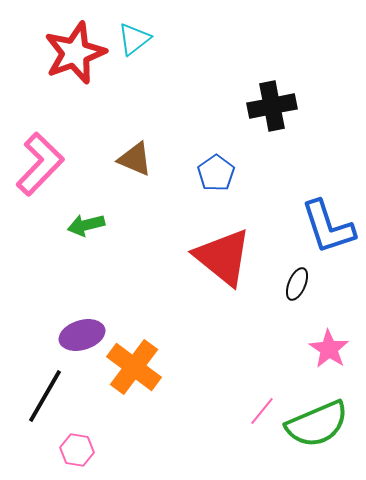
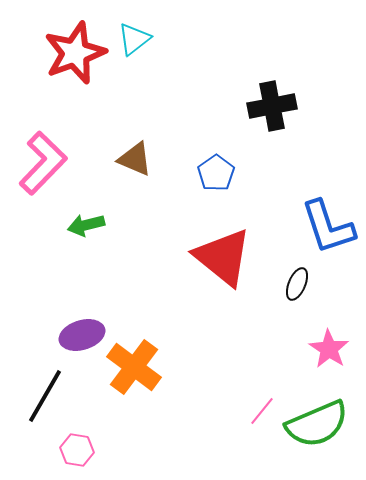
pink L-shape: moved 3 px right, 1 px up
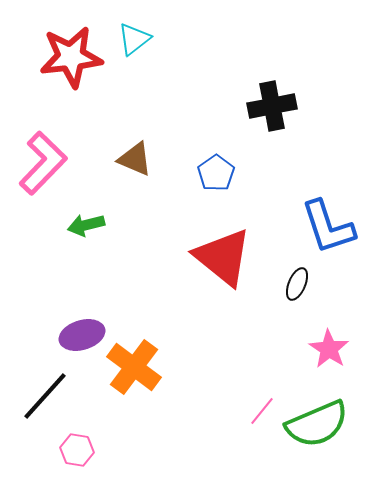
red star: moved 4 px left, 4 px down; rotated 14 degrees clockwise
black line: rotated 12 degrees clockwise
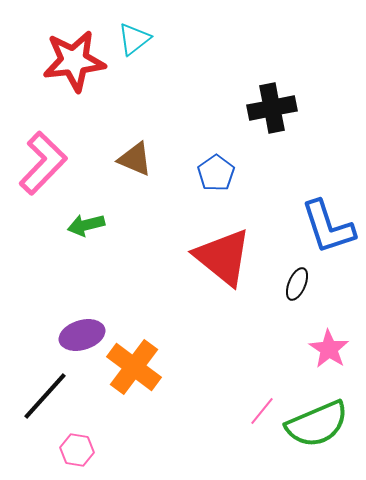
red star: moved 3 px right, 4 px down
black cross: moved 2 px down
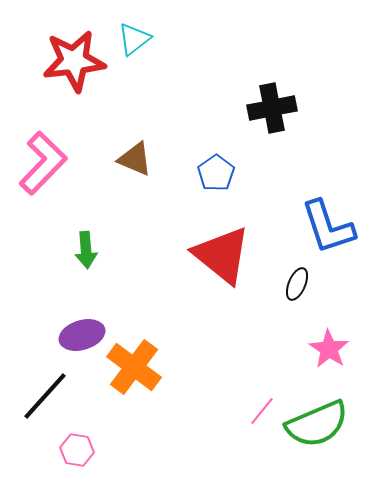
green arrow: moved 25 px down; rotated 81 degrees counterclockwise
red triangle: moved 1 px left, 2 px up
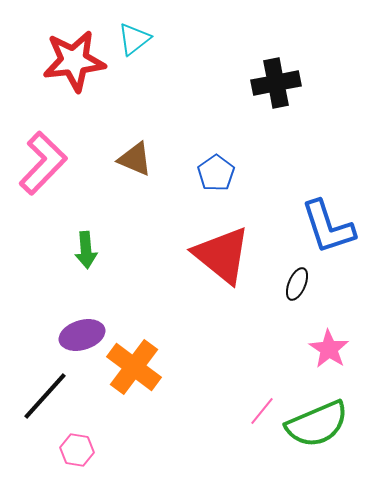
black cross: moved 4 px right, 25 px up
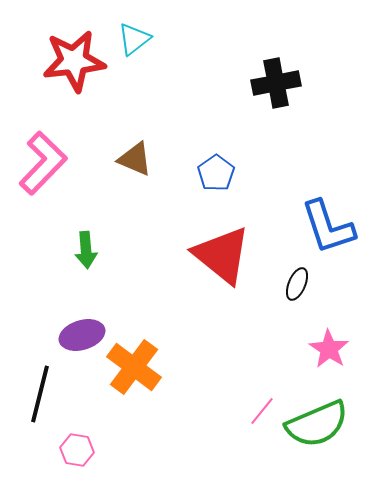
black line: moved 5 px left, 2 px up; rotated 28 degrees counterclockwise
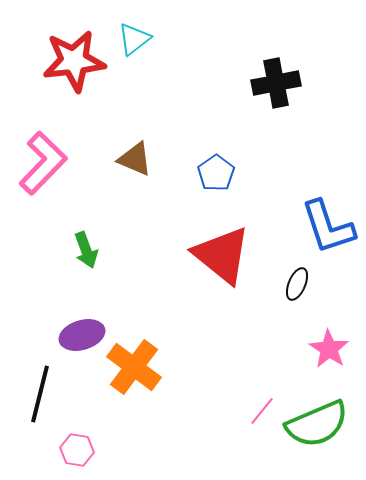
green arrow: rotated 15 degrees counterclockwise
